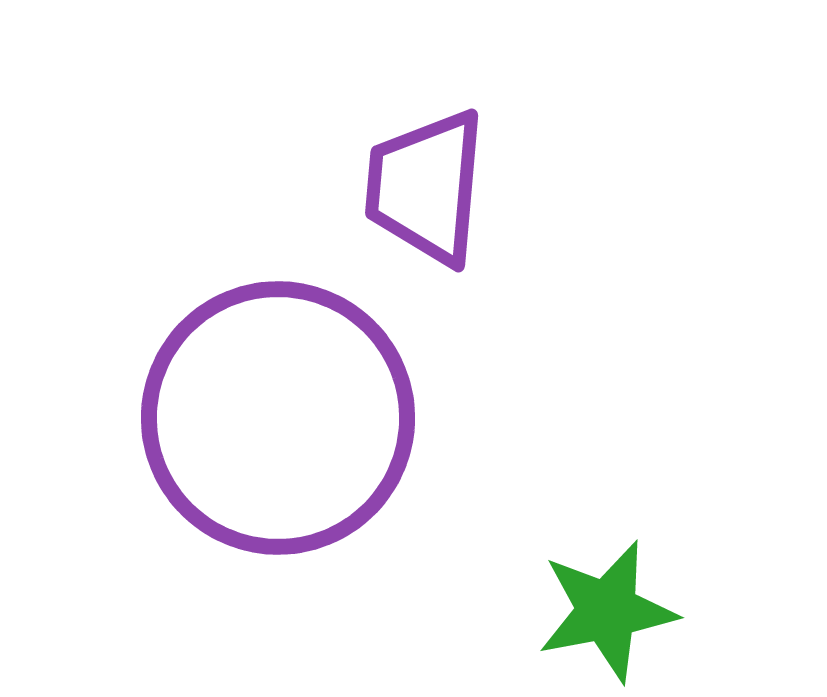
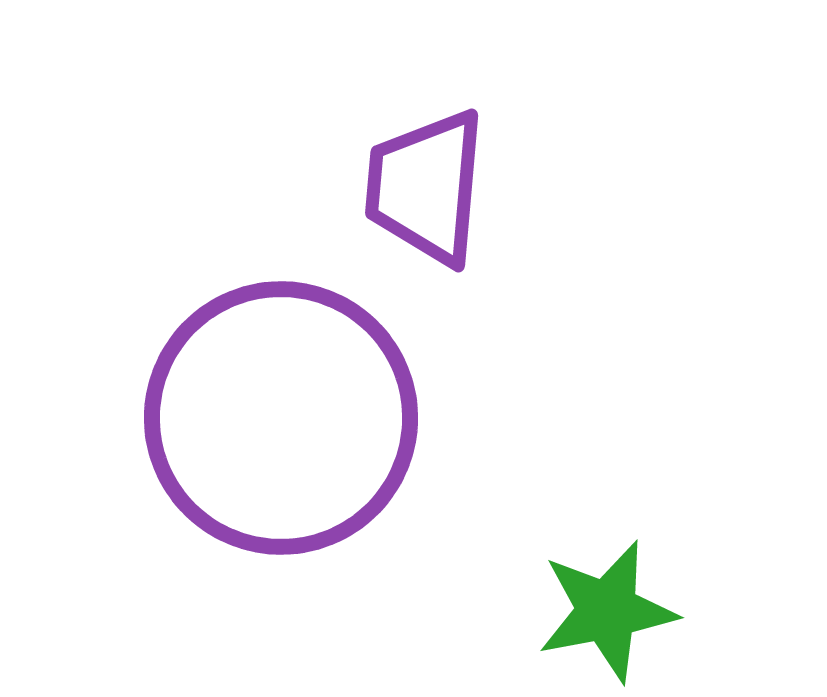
purple circle: moved 3 px right
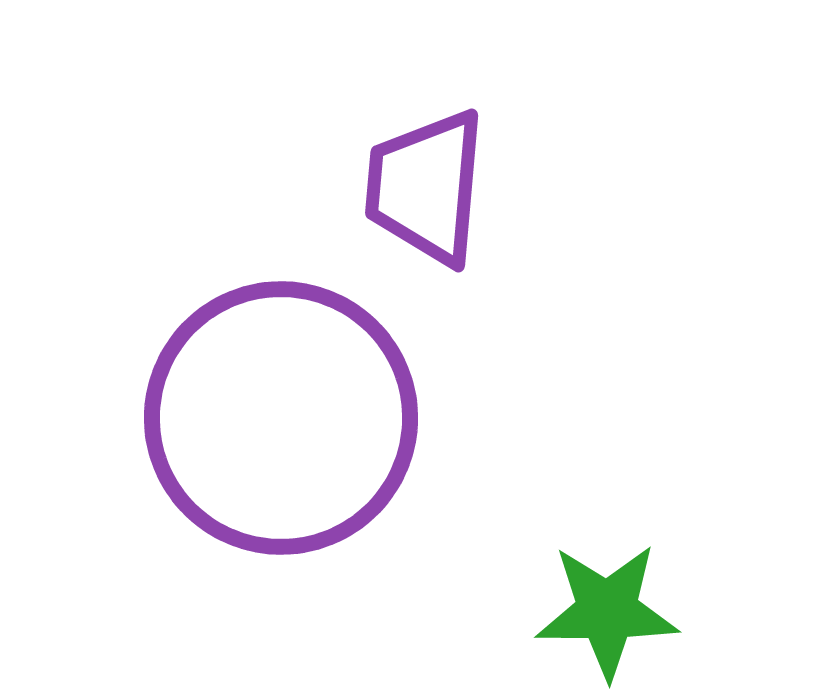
green star: rotated 11 degrees clockwise
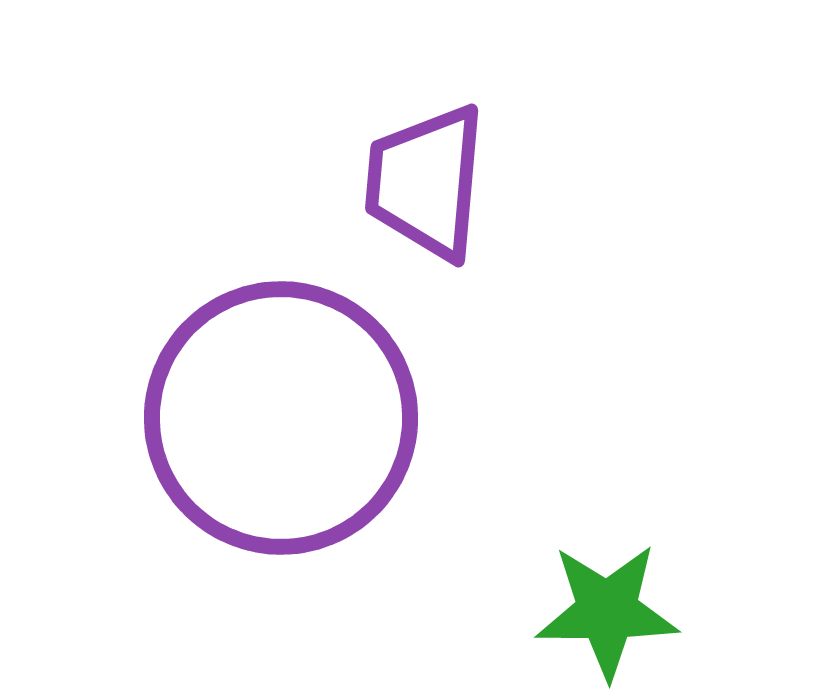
purple trapezoid: moved 5 px up
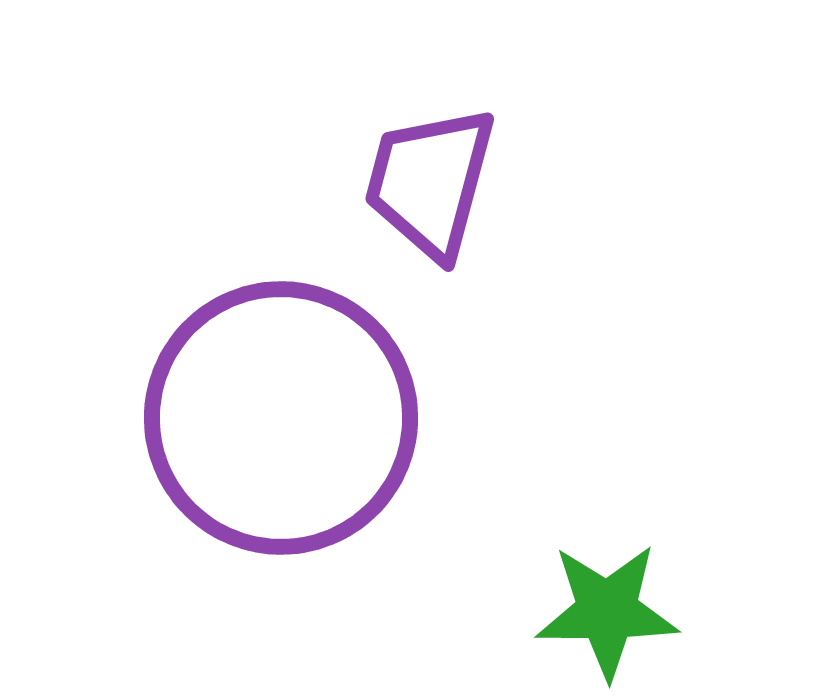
purple trapezoid: moved 4 px right; rotated 10 degrees clockwise
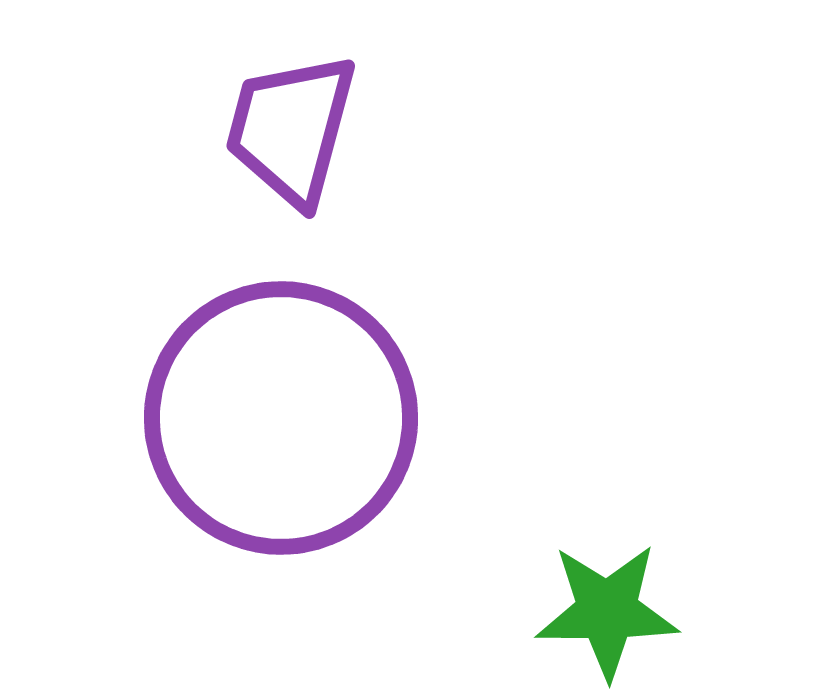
purple trapezoid: moved 139 px left, 53 px up
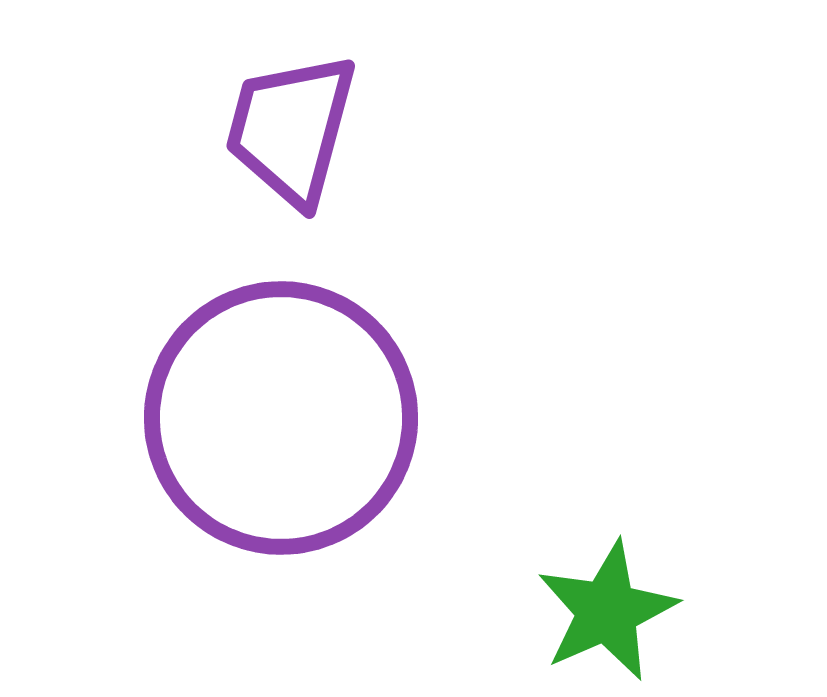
green star: rotated 24 degrees counterclockwise
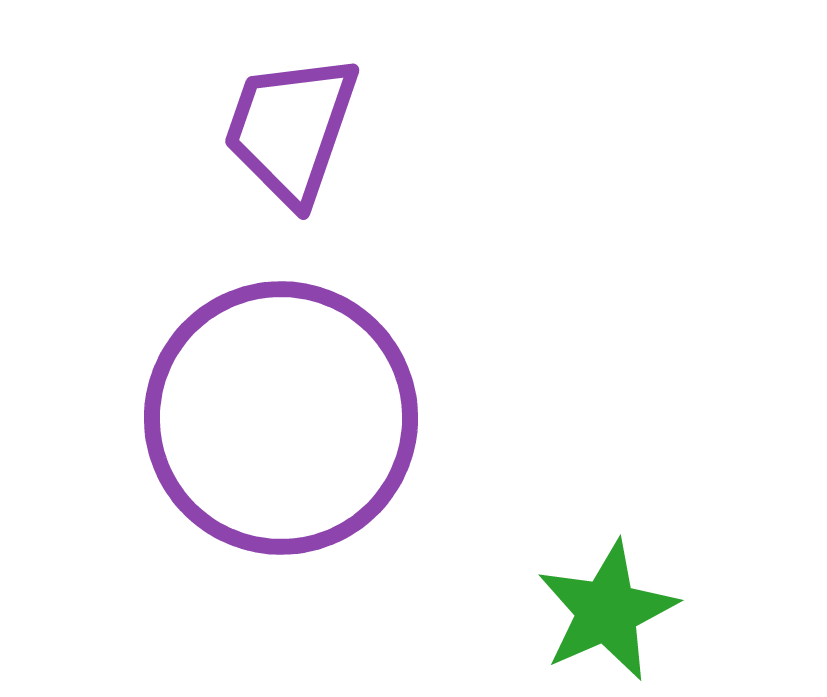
purple trapezoid: rotated 4 degrees clockwise
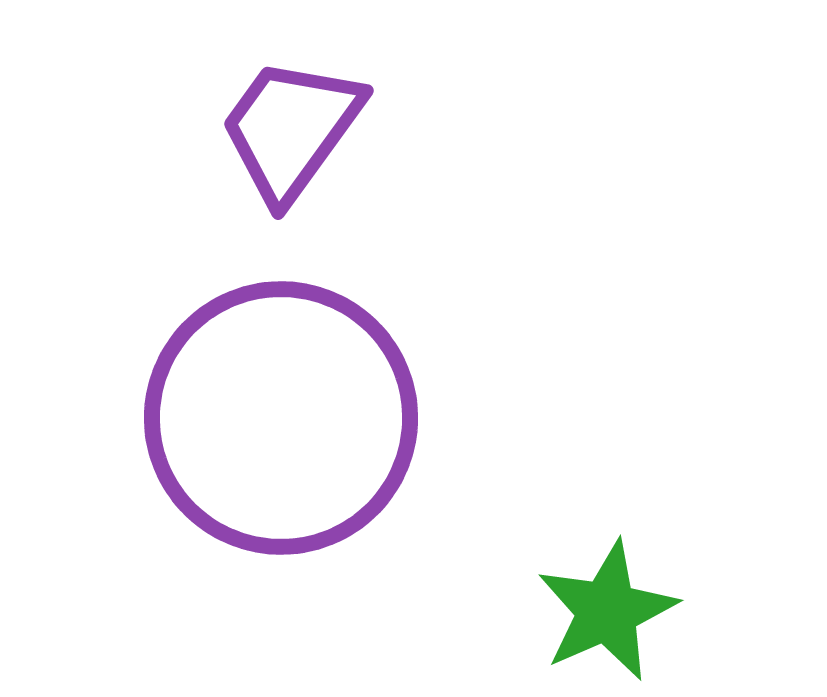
purple trapezoid: rotated 17 degrees clockwise
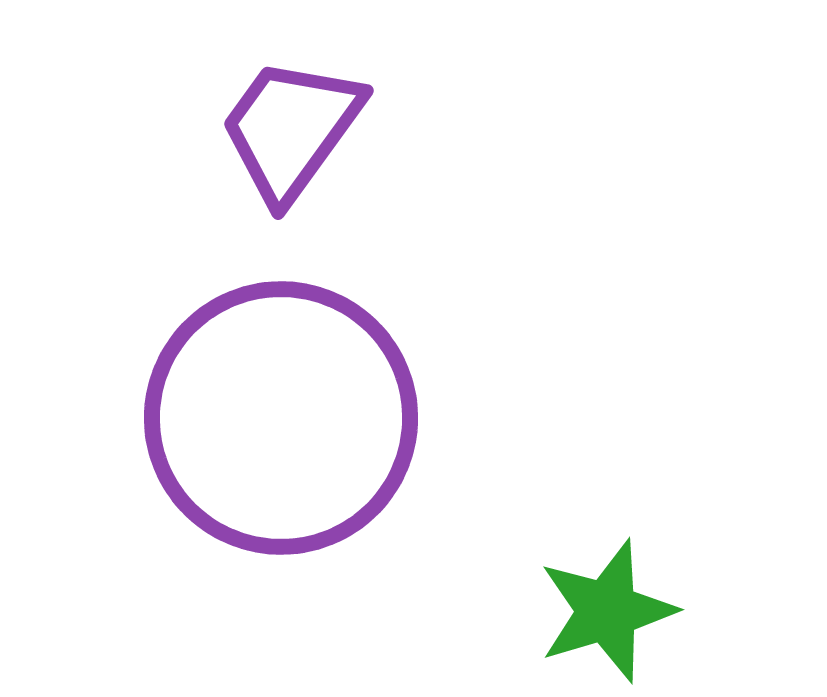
green star: rotated 7 degrees clockwise
